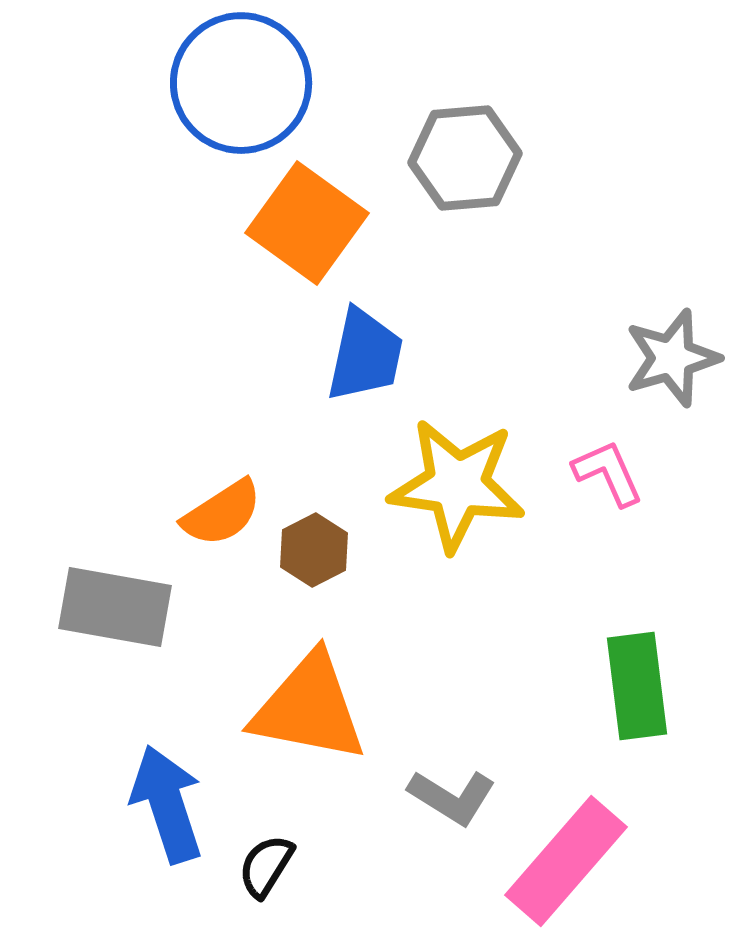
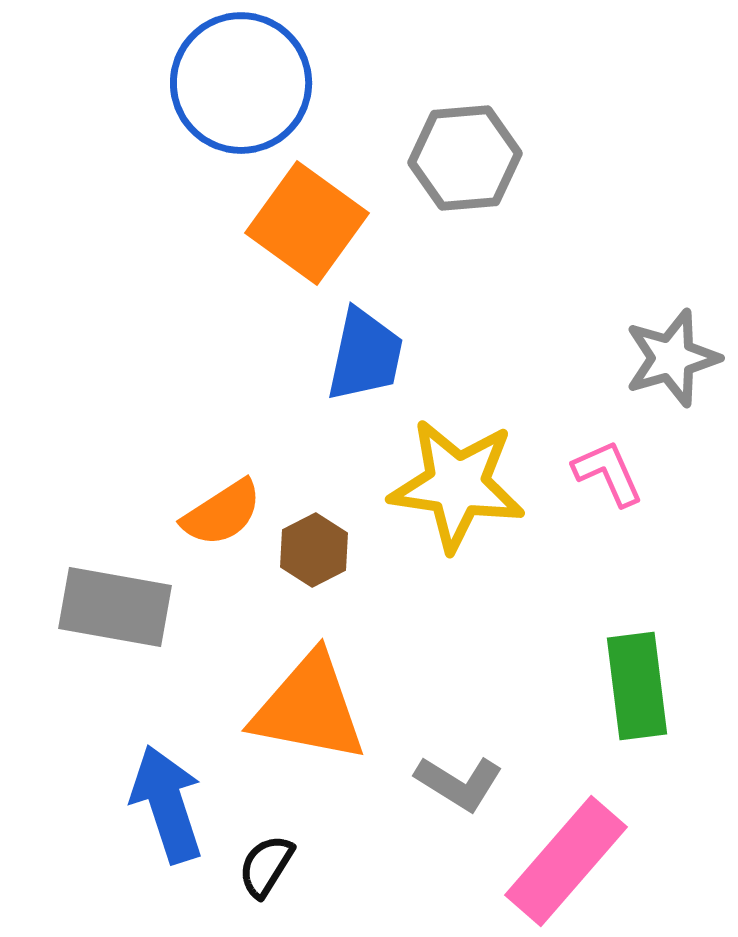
gray L-shape: moved 7 px right, 14 px up
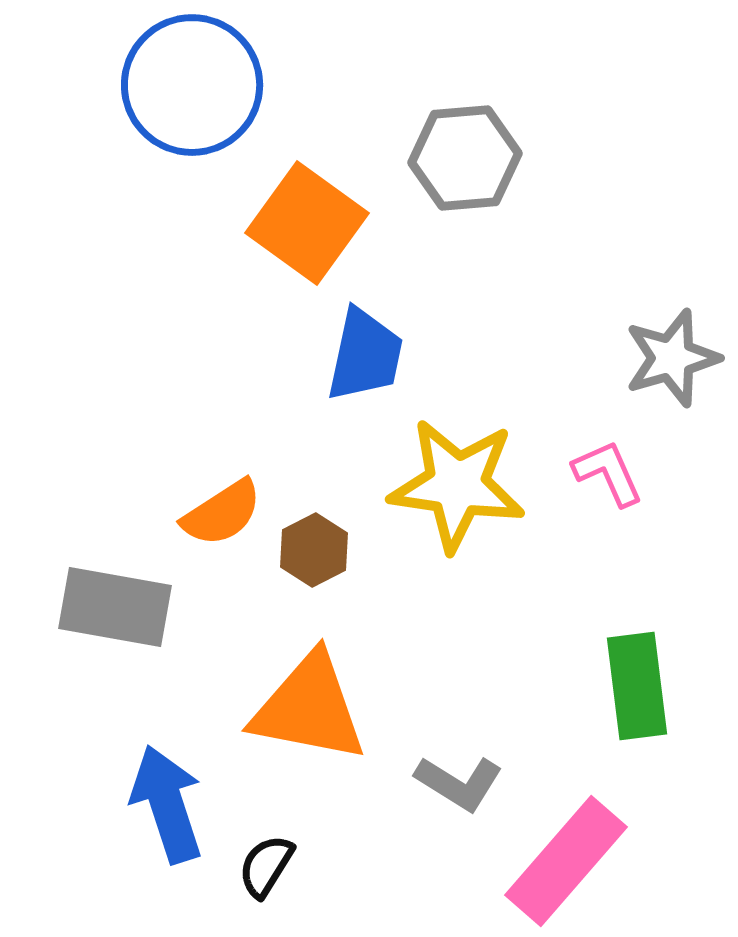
blue circle: moved 49 px left, 2 px down
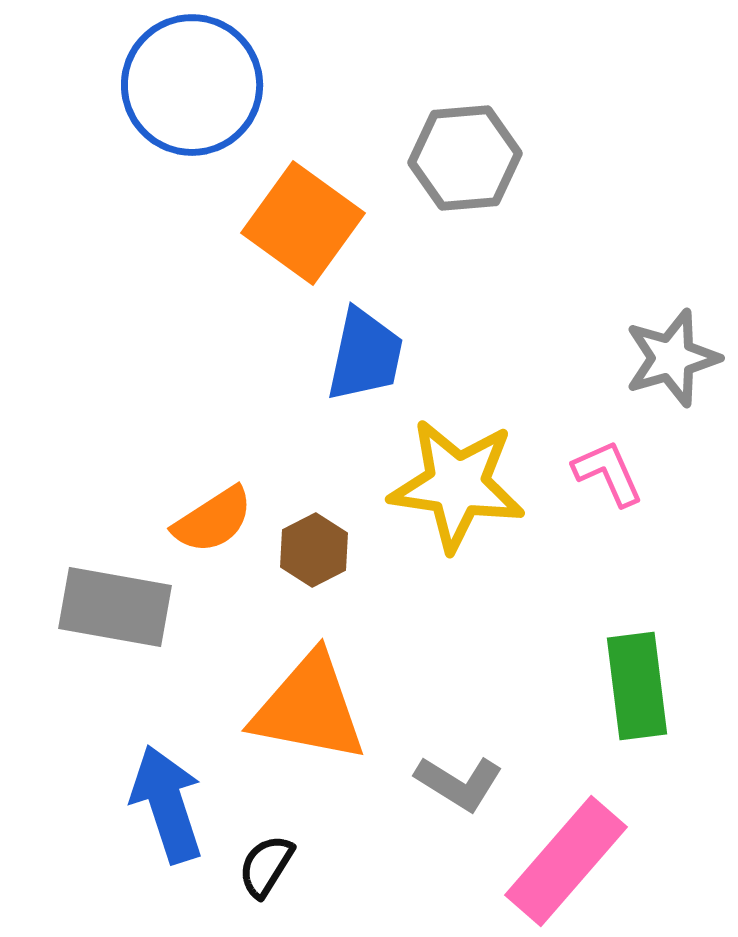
orange square: moved 4 px left
orange semicircle: moved 9 px left, 7 px down
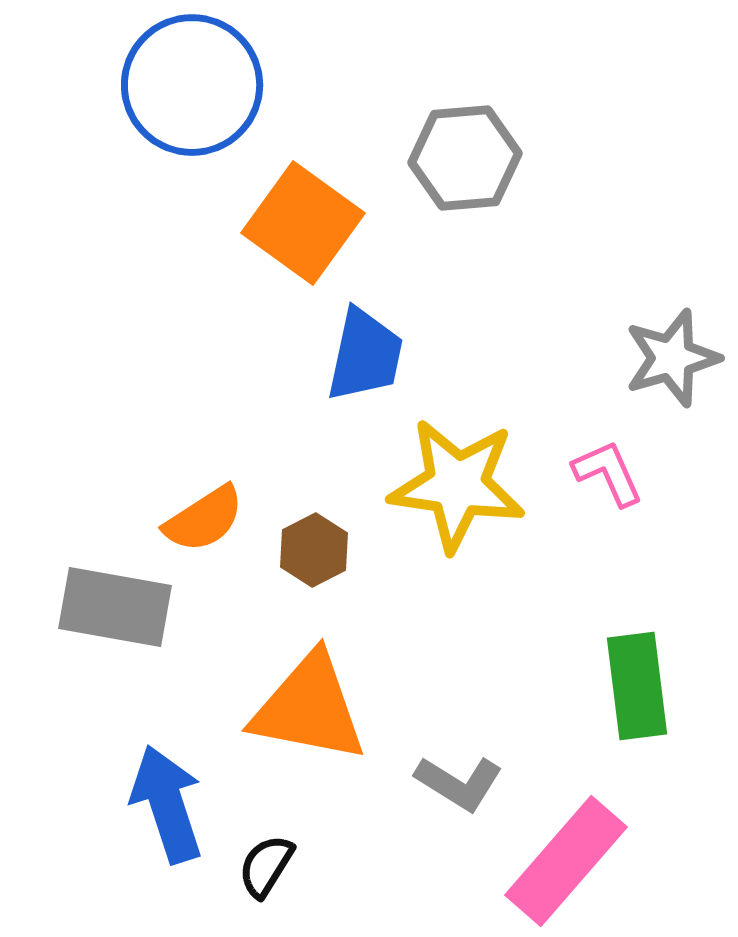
orange semicircle: moved 9 px left, 1 px up
